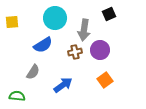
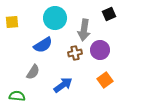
brown cross: moved 1 px down
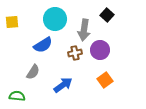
black square: moved 2 px left, 1 px down; rotated 24 degrees counterclockwise
cyan circle: moved 1 px down
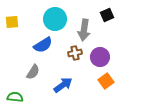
black square: rotated 24 degrees clockwise
purple circle: moved 7 px down
orange square: moved 1 px right, 1 px down
green semicircle: moved 2 px left, 1 px down
